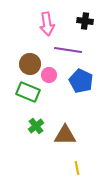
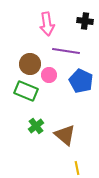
purple line: moved 2 px left, 1 px down
green rectangle: moved 2 px left, 1 px up
brown triangle: rotated 40 degrees clockwise
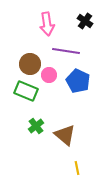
black cross: rotated 28 degrees clockwise
blue pentagon: moved 3 px left
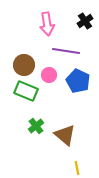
black cross: rotated 21 degrees clockwise
brown circle: moved 6 px left, 1 px down
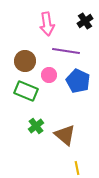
brown circle: moved 1 px right, 4 px up
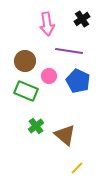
black cross: moved 3 px left, 2 px up
purple line: moved 3 px right
pink circle: moved 1 px down
yellow line: rotated 56 degrees clockwise
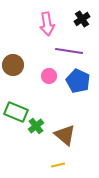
brown circle: moved 12 px left, 4 px down
green rectangle: moved 10 px left, 21 px down
yellow line: moved 19 px left, 3 px up; rotated 32 degrees clockwise
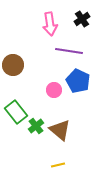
pink arrow: moved 3 px right
pink circle: moved 5 px right, 14 px down
green rectangle: rotated 30 degrees clockwise
brown triangle: moved 5 px left, 5 px up
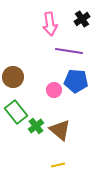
brown circle: moved 12 px down
blue pentagon: moved 2 px left; rotated 20 degrees counterclockwise
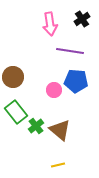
purple line: moved 1 px right
